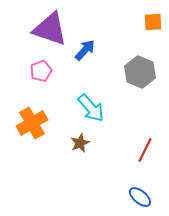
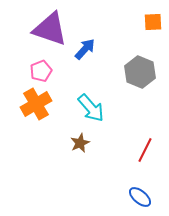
blue arrow: moved 1 px up
orange cross: moved 4 px right, 19 px up
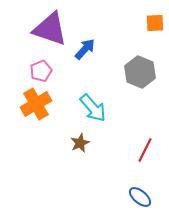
orange square: moved 2 px right, 1 px down
cyan arrow: moved 2 px right
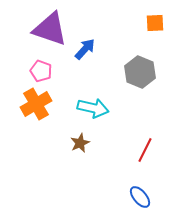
pink pentagon: rotated 30 degrees counterclockwise
cyan arrow: rotated 36 degrees counterclockwise
blue ellipse: rotated 10 degrees clockwise
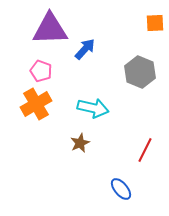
purple triangle: rotated 21 degrees counterclockwise
blue ellipse: moved 19 px left, 8 px up
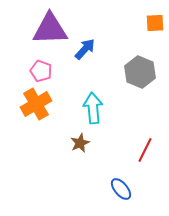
cyan arrow: rotated 108 degrees counterclockwise
